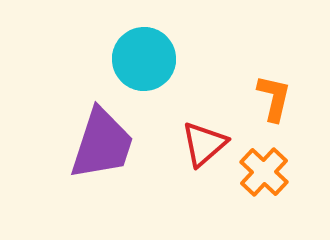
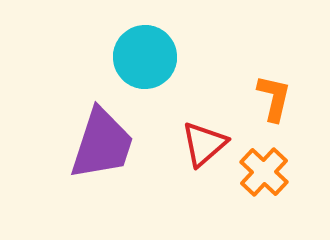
cyan circle: moved 1 px right, 2 px up
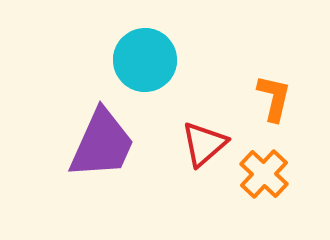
cyan circle: moved 3 px down
purple trapezoid: rotated 6 degrees clockwise
orange cross: moved 2 px down
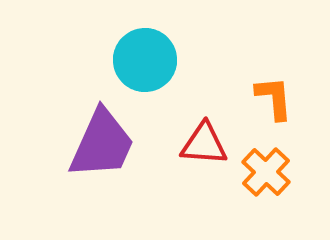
orange L-shape: rotated 18 degrees counterclockwise
red triangle: rotated 45 degrees clockwise
orange cross: moved 2 px right, 2 px up
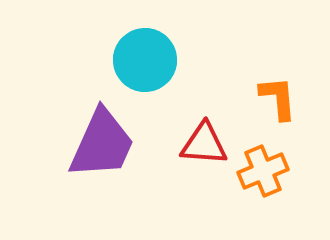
orange L-shape: moved 4 px right
orange cross: moved 3 px left, 1 px up; rotated 24 degrees clockwise
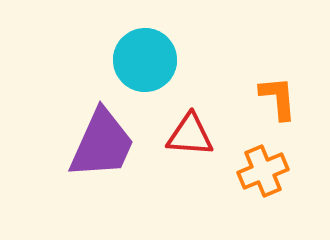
red triangle: moved 14 px left, 9 px up
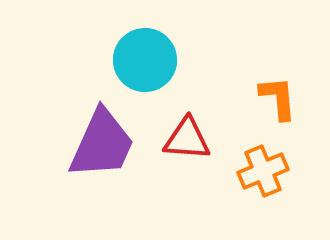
red triangle: moved 3 px left, 4 px down
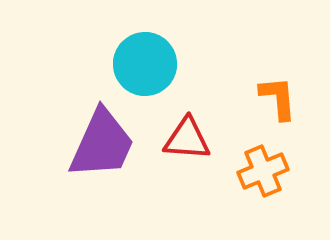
cyan circle: moved 4 px down
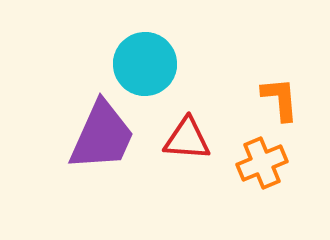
orange L-shape: moved 2 px right, 1 px down
purple trapezoid: moved 8 px up
orange cross: moved 1 px left, 8 px up
